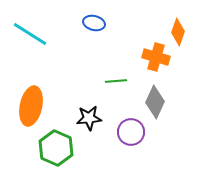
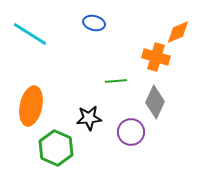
orange diamond: rotated 48 degrees clockwise
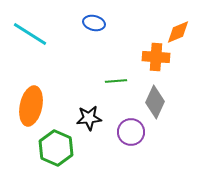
orange cross: rotated 12 degrees counterclockwise
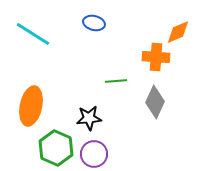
cyan line: moved 3 px right
purple circle: moved 37 px left, 22 px down
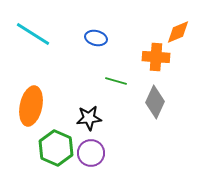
blue ellipse: moved 2 px right, 15 px down
green line: rotated 20 degrees clockwise
purple circle: moved 3 px left, 1 px up
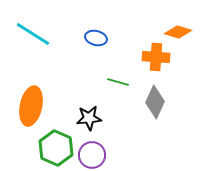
orange diamond: rotated 40 degrees clockwise
green line: moved 2 px right, 1 px down
purple circle: moved 1 px right, 2 px down
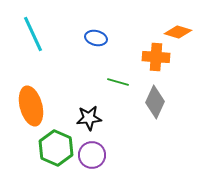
cyan line: rotated 33 degrees clockwise
orange ellipse: rotated 27 degrees counterclockwise
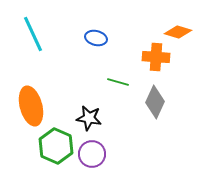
black star: rotated 15 degrees clockwise
green hexagon: moved 2 px up
purple circle: moved 1 px up
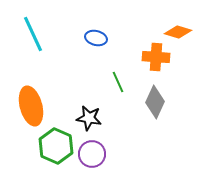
green line: rotated 50 degrees clockwise
